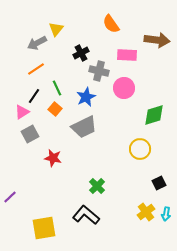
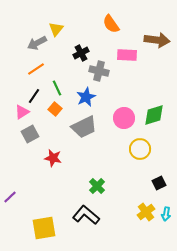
pink circle: moved 30 px down
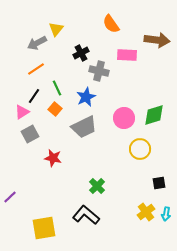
black square: rotated 16 degrees clockwise
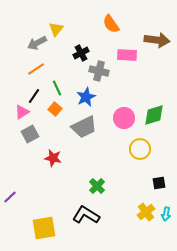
black L-shape: rotated 8 degrees counterclockwise
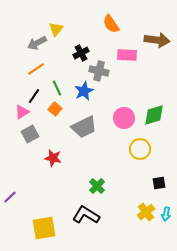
blue star: moved 2 px left, 6 px up
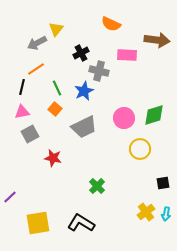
orange semicircle: rotated 30 degrees counterclockwise
black line: moved 12 px left, 9 px up; rotated 21 degrees counterclockwise
pink triangle: rotated 21 degrees clockwise
black square: moved 4 px right
black L-shape: moved 5 px left, 8 px down
yellow square: moved 6 px left, 5 px up
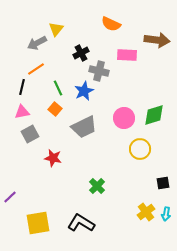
green line: moved 1 px right
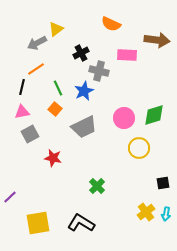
yellow triangle: rotated 14 degrees clockwise
yellow circle: moved 1 px left, 1 px up
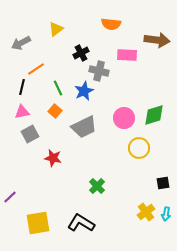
orange semicircle: rotated 18 degrees counterclockwise
gray arrow: moved 16 px left
orange square: moved 2 px down
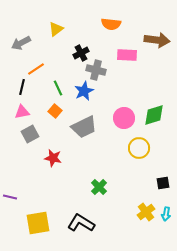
gray cross: moved 3 px left, 1 px up
green cross: moved 2 px right, 1 px down
purple line: rotated 56 degrees clockwise
